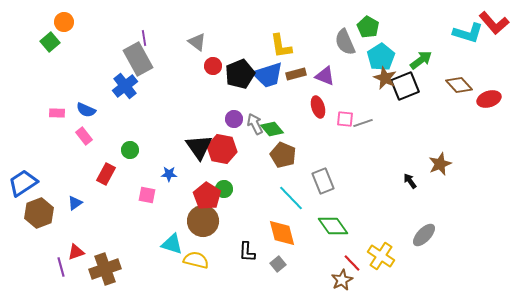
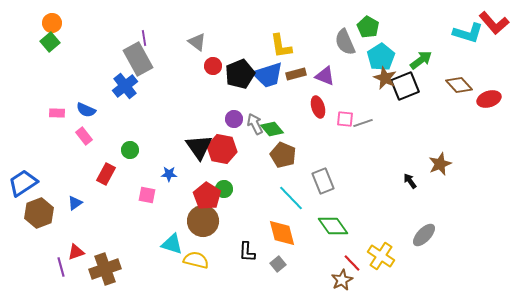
orange circle at (64, 22): moved 12 px left, 1 px down
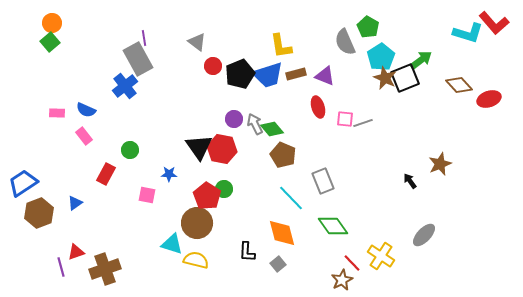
black square at (405, 86): moved 8 px up
brown circle at (203, 221): moved 6 px left, 2 px down
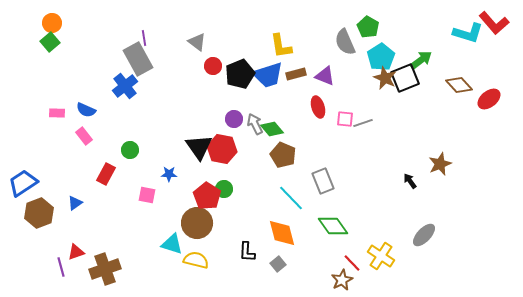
red ellipse at (489, 99): rotated 20 degrees counterclockwise
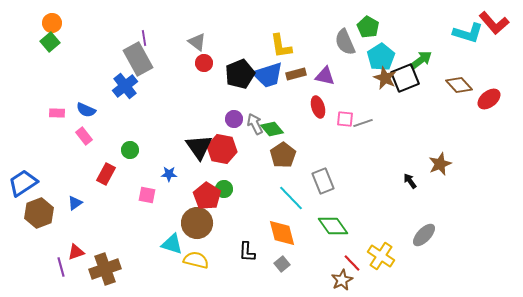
red circle at (213, 66): moved 9 px left, 3 px up
purple triangle at (325, 76): rotated 10 degrees counterclockwise
brown pentagon at (283, 155): rotated 15 degrees clockwise
gray square at (278, 264): moved 4 px right
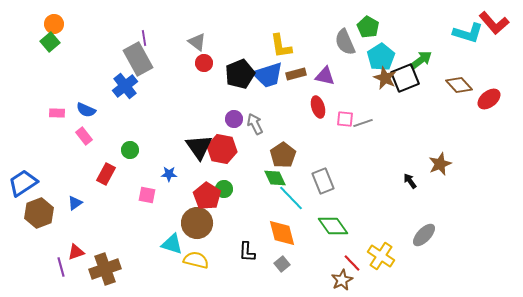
orange circle at (52, 23): moved 2 px right, 1 px down
green diamond at (272, 129): moved 3 px right, 49 px down; rotated 15 degrees clockwise
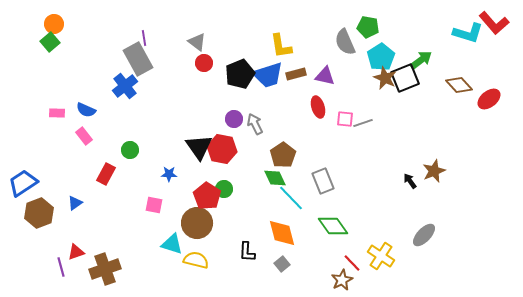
green pentagon at (368, 27): rotated 20 degrees counterclockwise
brown star at (440, 164): moved 6 px left, 7 px down
pink square at (147, 195): moved 7 px right, 10 px down
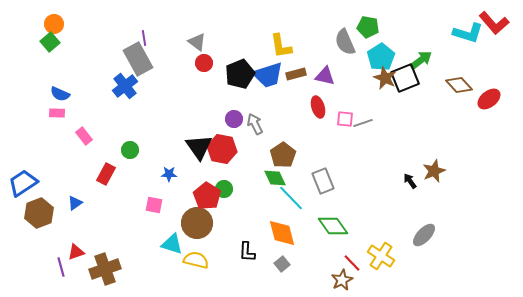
blue semicircle at (86, 110): moved 26 px left, 16 px up
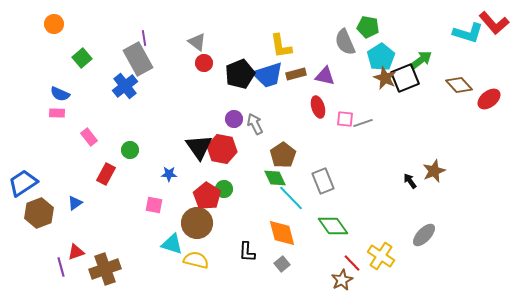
green square at (50, 42): moved 32 px right, 16 px down
pink rectangle at (84, 136): moved 5 px right, 1 px down
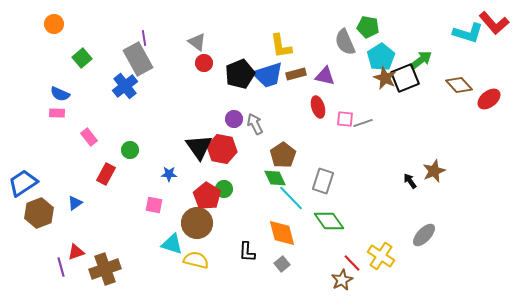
gray rectangle at (323, 181): rotated 40 degrees clockwise
green diamond at (333, 226): moved 4 px left, 5 px up
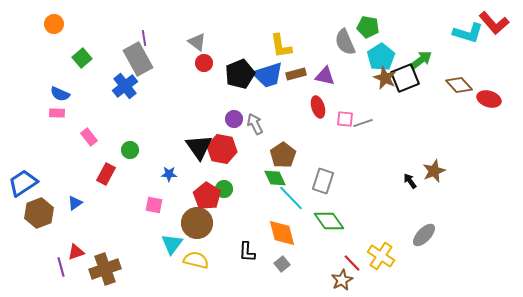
red ellipse at (489, 99): rotated 55 degrees clockwise
cyan triangle at (172, 244): rotated 50 degrees clockwise
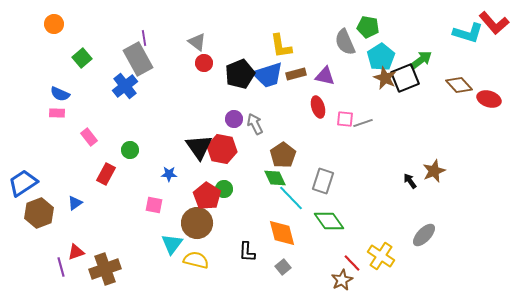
gray square at (282, 264): moved 1 px right, 3 px down
